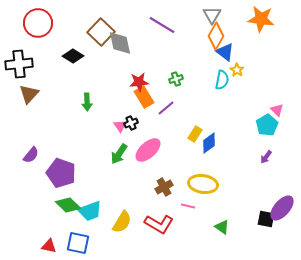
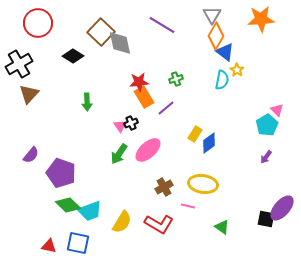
orange star at (261, 19): rotated 12 degrees counterclockwise
black cross at (19, 64): rotated 24 degrees counterclockwise
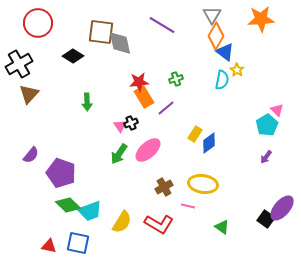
brown square at (101, 32): rotated 36 degrees counterclockwise
black square at (266, 219): rotated 24 degrees clockwise
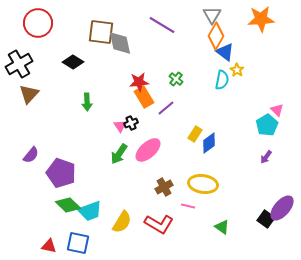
black diamond at (73, 56): moved 6 px down
green cross at (176, 79): rotated 32 degrees counterclockwise
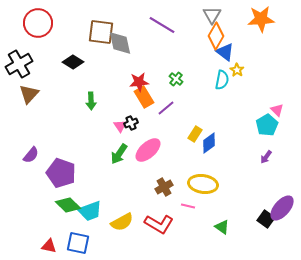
green arrow at (87, 102): moved 4 px right, 1 px up
yellow semicircle at (122, 222): rotated 30 degrees clockwise
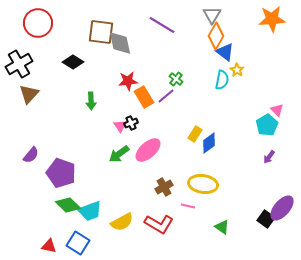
orange star at (261, 19): moved 11 px right
red star at (139, 82): moved 11 px left, 1 px up
purple line at (166, 108): moved 12 px up
green arrow at (119, 154): rotated 20 degrees clockwise
purple arrow at (266, 157): moved 3 px right
blue square at (78, 243): rotated 20 degrees clockwise
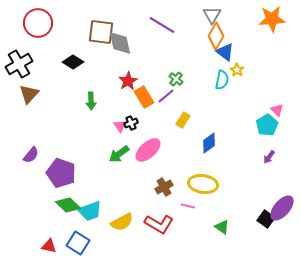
red star at (128, 81): rotated 24 degrees counterclockwise
yellow rectangle at (195, 134): moved 12 px left, 14 px up
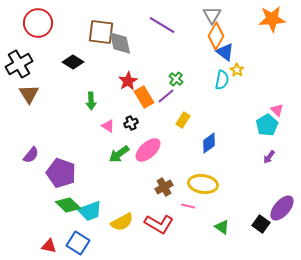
brown triangle at (29, 94): rotated 15 degrees counterclockwise
pink triangle at (120, 126): moved 12 px left; rotated 24 degrees counterclockwise
black square at (266, 219): moved 5 px left, 5 px down
